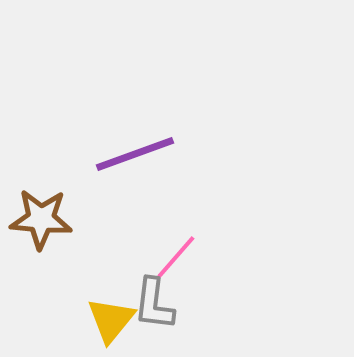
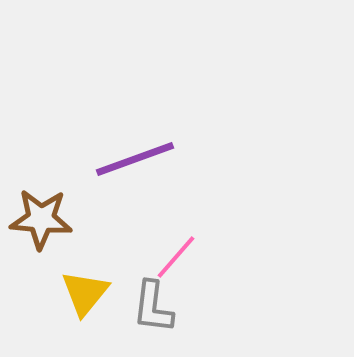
purple line: moved 5 px down
gray L-shape: moved 1 px left, 3 px down
yellow triangle: moved 26 px left, 27 px up
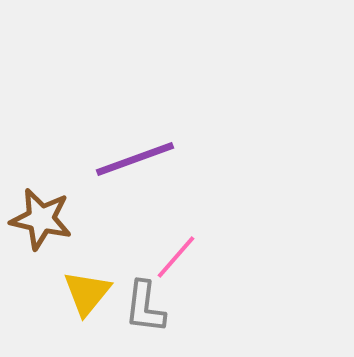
brown star: rotated 8 degrees clockwise
yellow triangle: moved 2 px right
gray L-shape: moved 8 px left
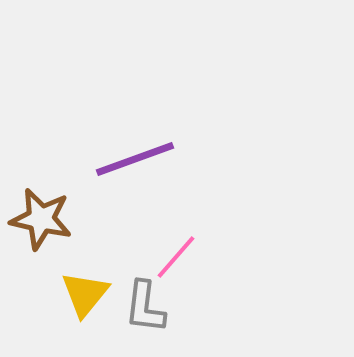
yellow triangle: moved 2 px left, 1 px down
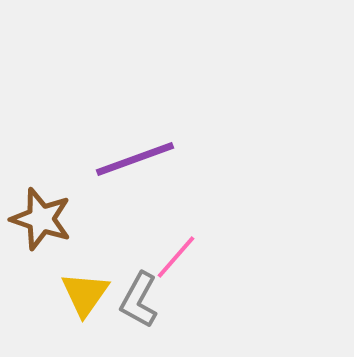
brown star: rotated 6 degrees clockwise
yellow triangle: rotated 4 degrees counterclockwise
gray L-shape: moved 6 px left, 7 px up; rotated 22 degrees clockwise
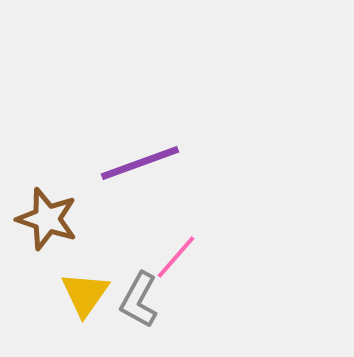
purple line: moved 5 px right, 4 px down
brown star: moved 6 px right
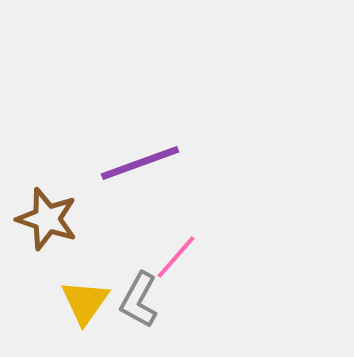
yellow triangle: moved 8 px down
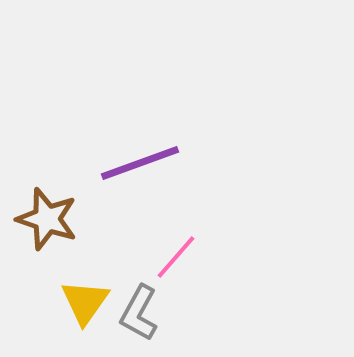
gray L-shape: moved 13 px down
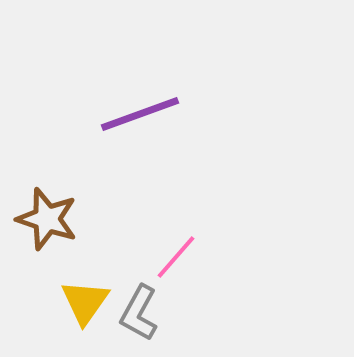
purple line: moved 49 px up
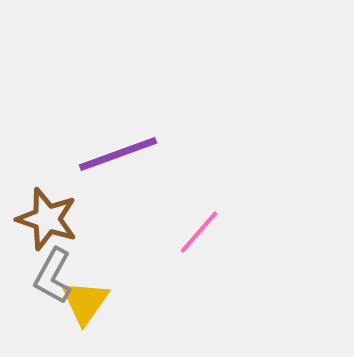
purple line: moved 22 px left, 40 px down
pink line: moved 23 px right, 25 px up
gray L-shape: moved 86 px left, 37 px up
